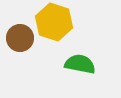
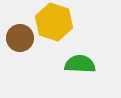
green semicircle: rotated 8 degrees counterclockwise
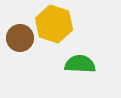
yellow hexagon: moved 2 px down
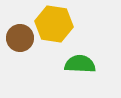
yellow hexagon: rotated 9 degrees counterclockwise
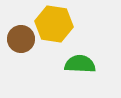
brown circle: moved 1 px right, 1 px down
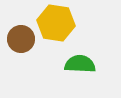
yellow hexagon: moved 2 px right, 1 px up
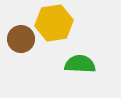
yellow hexagon: moved 2 px left; rotated 18 degrees counterclockwise
